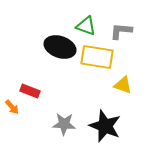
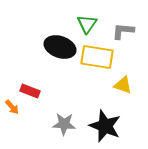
green triangle: moved 1 px right, 2 px up; rotated 45 degrees clockwise
gray L-shape: moved 2 px right
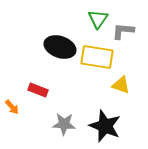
green triangle: moved 11 px right, 5 px up
yellow triangle: moved 2 px left
red rectangle: moved 8 px right, 1 px up
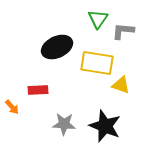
black ellipse: moved 3 px left; rotated 44 degrees counterclockwise
yellow rectangle: moved 6 px down
red rectangle: rotated 24 degrees counterclockwise
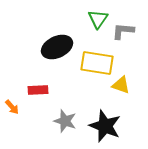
gray star: moved 1 px right, 3 px up; rotated 15 degrees clockwise
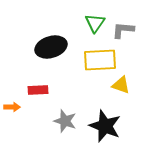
green triangle: moved 3 px left, 4 px down
gray L-shape: moved 1 px up
black ellipse: moved 6 px left; rotated 8 degrees clockwise
yellow rectangle: moved 3 px right, 3 px up; rotated 12 degrees counterclockwise
orange arrow: rotated 49 degrees counterclockwise
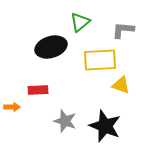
green triangle: moved 15 px left, 1 px up; rotated 15 degrees clockwise
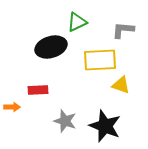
green triangle: moved 3 px left; rotated 15 degrees clockwise
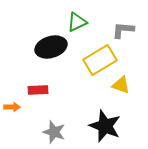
yellow rectangle: rotated 28 degrees counterclockwise
gray star: moved 11 px left, 11 px down
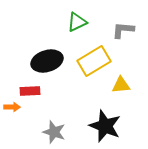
black ellipse: moved 4 px left, 14 px down
yellow rectangle: moved 6 px left, 1 px down
yellow triangle: rotated 24 degrees counterclockwise
red rectangle: moved 8 px left, 1 px down
